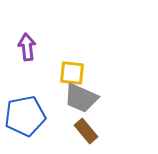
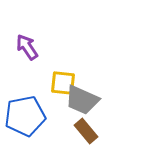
purple arrow: rotated 28 degrees counterclockwise
yellow square: moved 9 px left, 10 px down
gray trapezoid: moved 1 px right, 2 px down
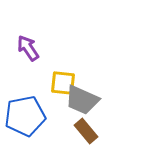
purple arrow: moved 1 px right, 1 px down
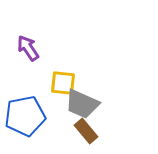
gray trapezoid: moved 4 px down
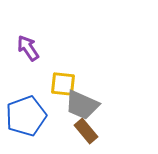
yellow square: moved 1 px down
gray trapezoid: moved 1 px down
blue pentagon: moved 1 px right; rotated 9 degrees counterclockwise
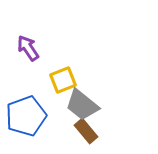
yellow square: moved 4 px up; rotated 28 degrees counterclockwise
gray trapezoid: rotated 15 degrees clockwise
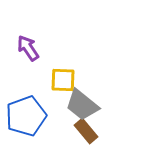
yellow square: rotated 24 degrees clockwise
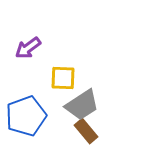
purple arrow: rotated 92 degrees counterclockwise
yellow square: moved 2 px up
gray trapezoid: rotated 72 degrees counterclockwise
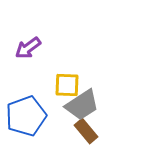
yellow square: moved 4 px right, 7 px down
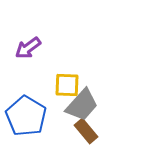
gray trapezoid: rotated 15 degrees counterclockwise
blue pentagon: rotated 21 degrees counterclockwise
